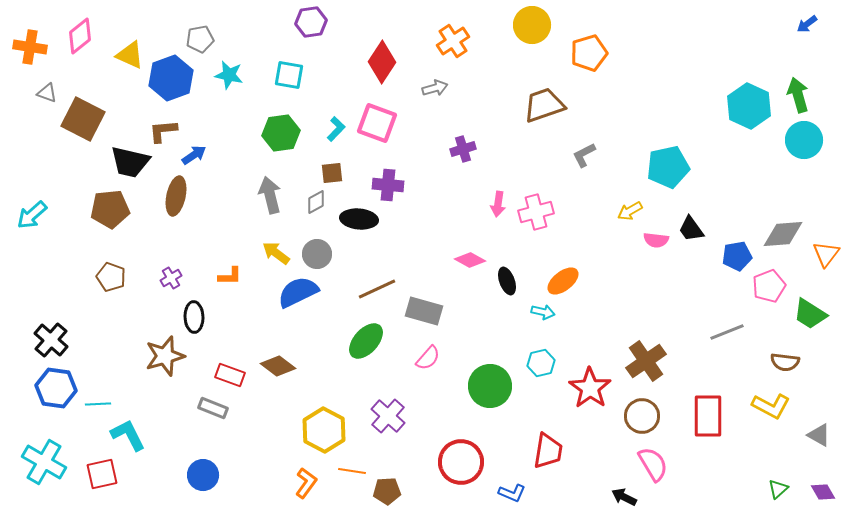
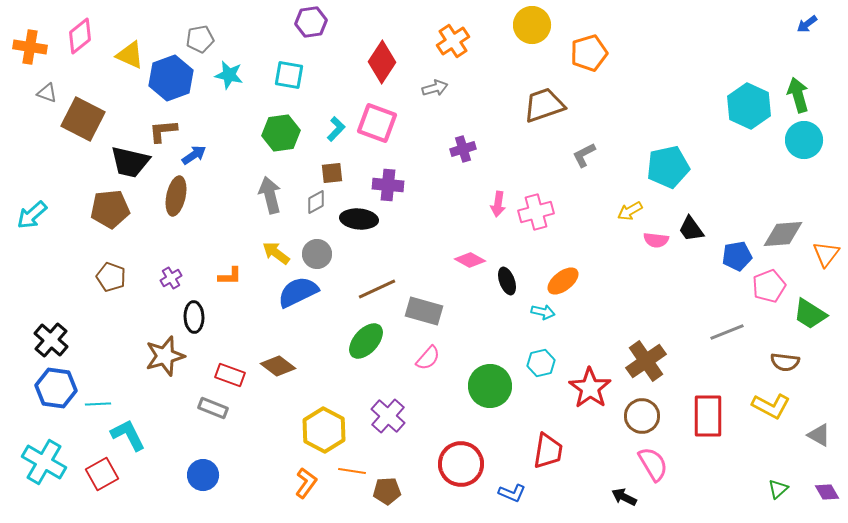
red circle at (461, 462): moved 2 px down
red square at (102, 474): rotated 16 degrees counterclockwise
purple diamond at (823, 492): moved 4 px right
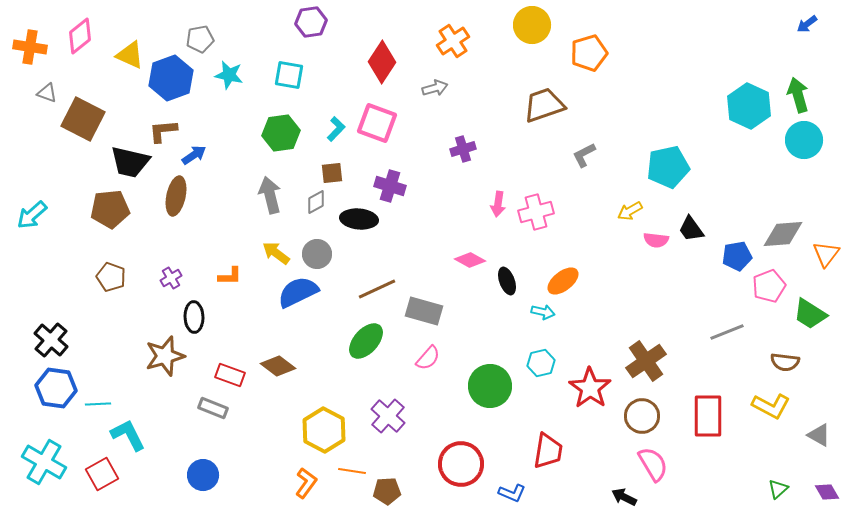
purple cross at (388, 185): moved 2 px right, 1 px down; rotated 12 degrees clockwise
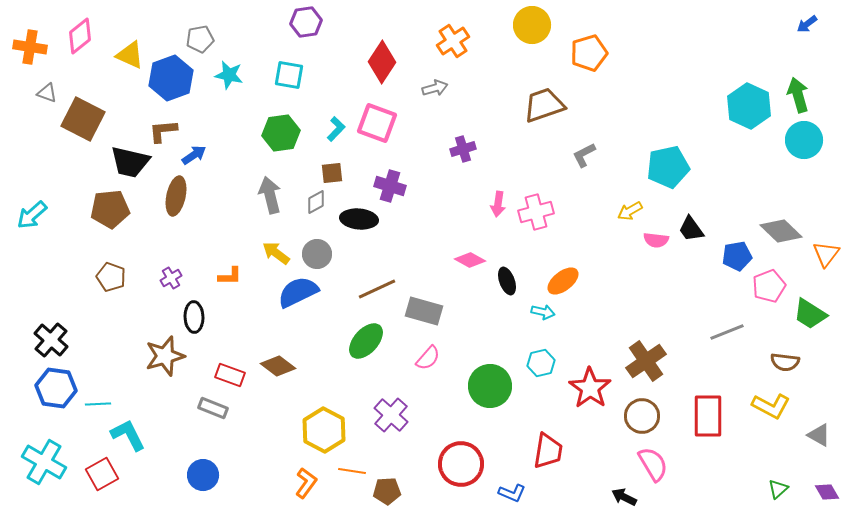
purple hexagon at (311, 22): moved 5 px left
gray diamond at (783, 234): moved 2 px left, 3 px up; rotated 48 degrees clockwise
purple cross at (388, 416): moved 3 px right, 1 px up
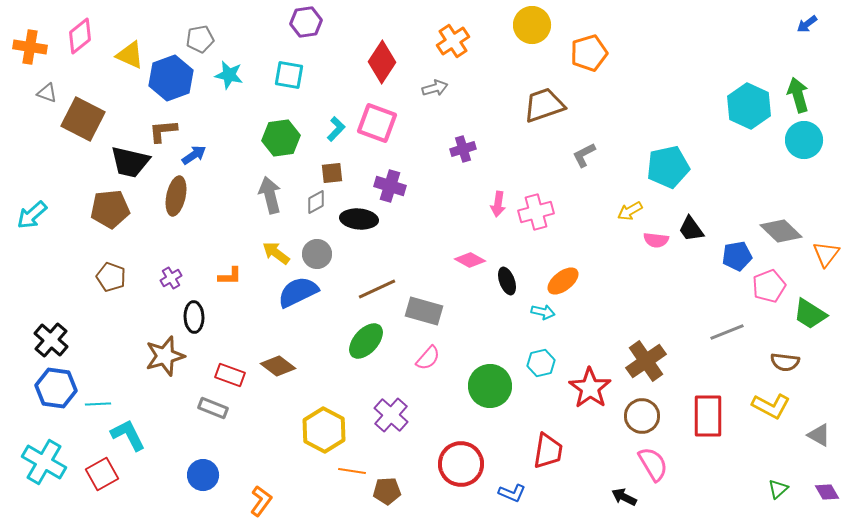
green hexagon at (281, 133): moved 5 px down
orange L-shape at (306, 483): moved 45 px left, 18 px down
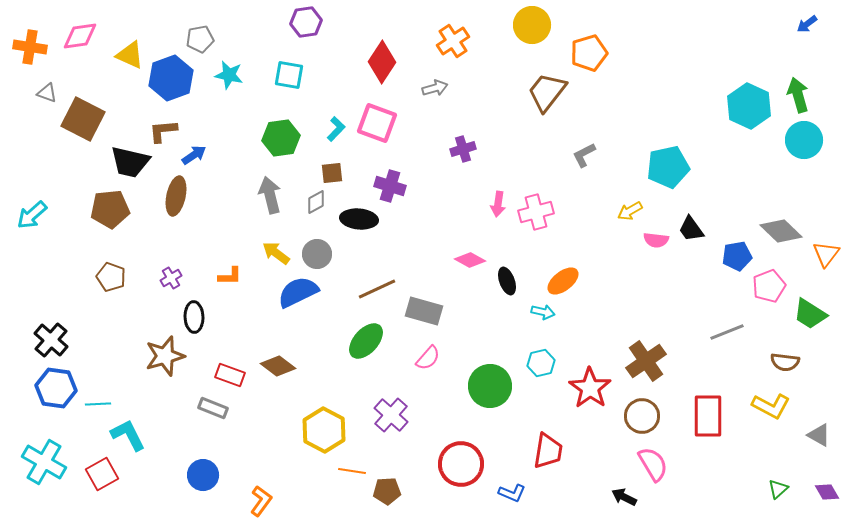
pink diamond at (80, 36): rotated 30 degrees clockwise
brown trapezoid at (544, 105): moved 3 px right, 13 px up; rotated 33 degrees counterclockwise
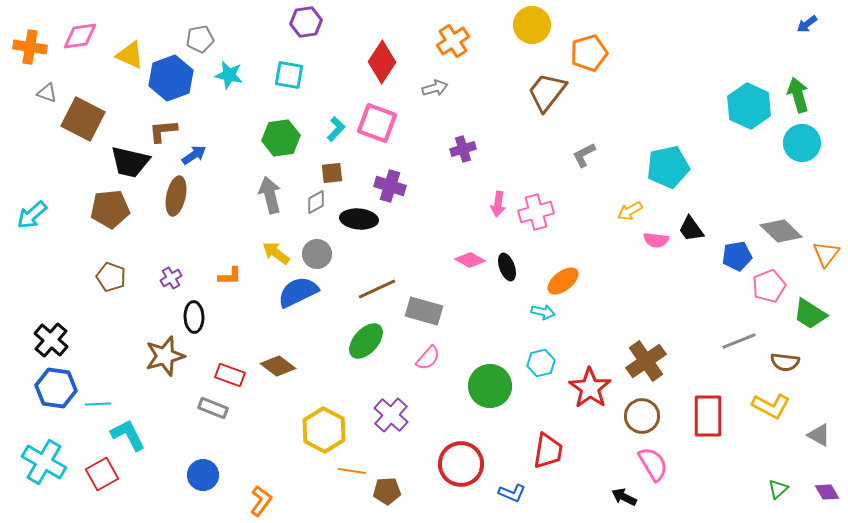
cyan circle at (804, 140): moved 2 px left, 3 px down
black ellipse at (507, 281): moved 14 px up
gray line at (727, 332): moved 12 px right, 9 px down
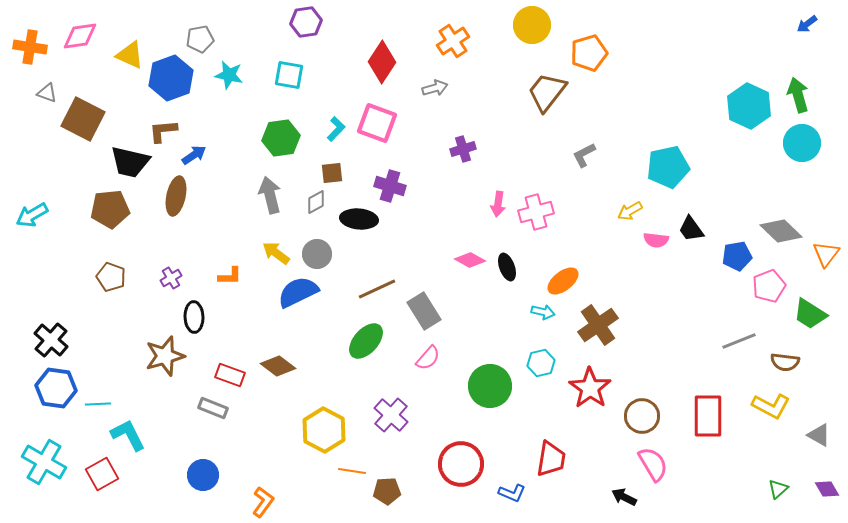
cyan arrow at (32, 215): rotated 12 degrees clockwise
gray rectangle at (424, 311): rotated 42 degrees clockwise
brown cross at (646, 361): moved 48 px left, 36 px up
red trapezoid at (548, 451): moved 3 px right, 8 px down
purple diamond at (827, 492): moved 3 px up
orange L-shape at (261, 501): moved 2 px right, 1 px down
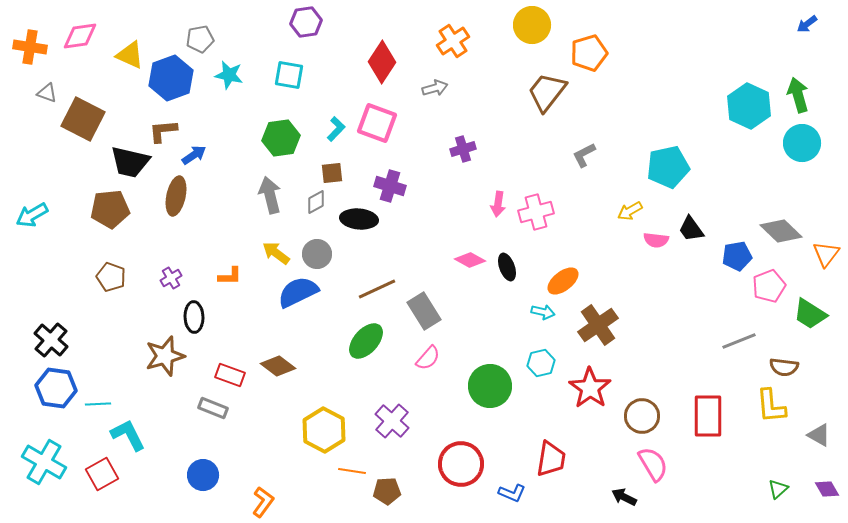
brown semicircle at (785, 362): moved 1 px left, 5 px down
yellow L-shape at (771, 406): rotated 57 degrees clockwise
purple cross at (391, 415): moved 1 px right, 6 px down
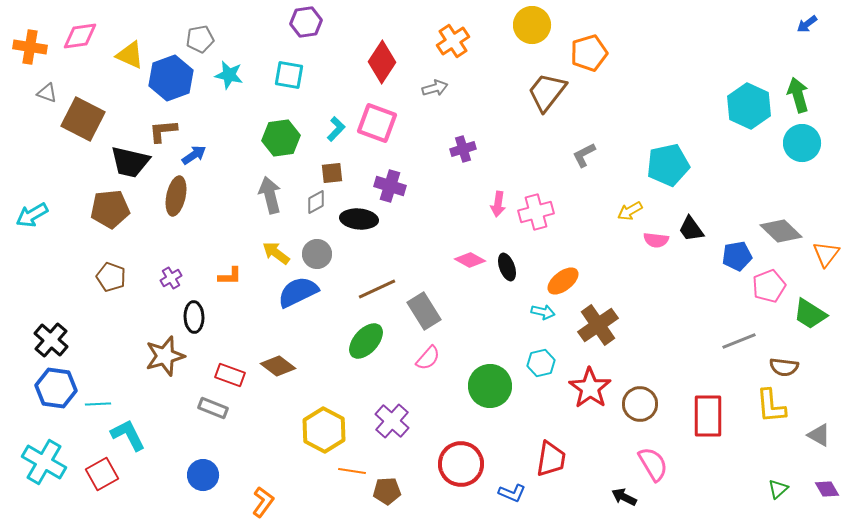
cyan pentagon at (668, 167): moved 2 px up
brown circle at (642, 416): moved 2 px left, 12 px up
